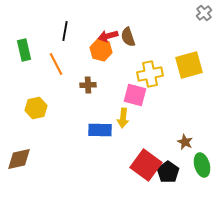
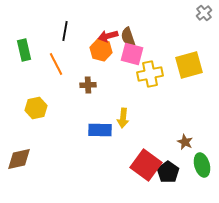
pink square: moved 3 px left, 41 px up
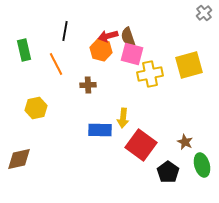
red square: moved 5 px left, 20 px up
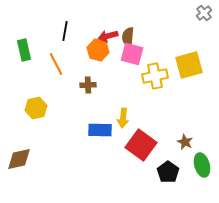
brown semicircle: rotated 24 degrees clockwise
orange hexagon: moved 3 px left
yellow cross: moved 5 px right, 2 px down
